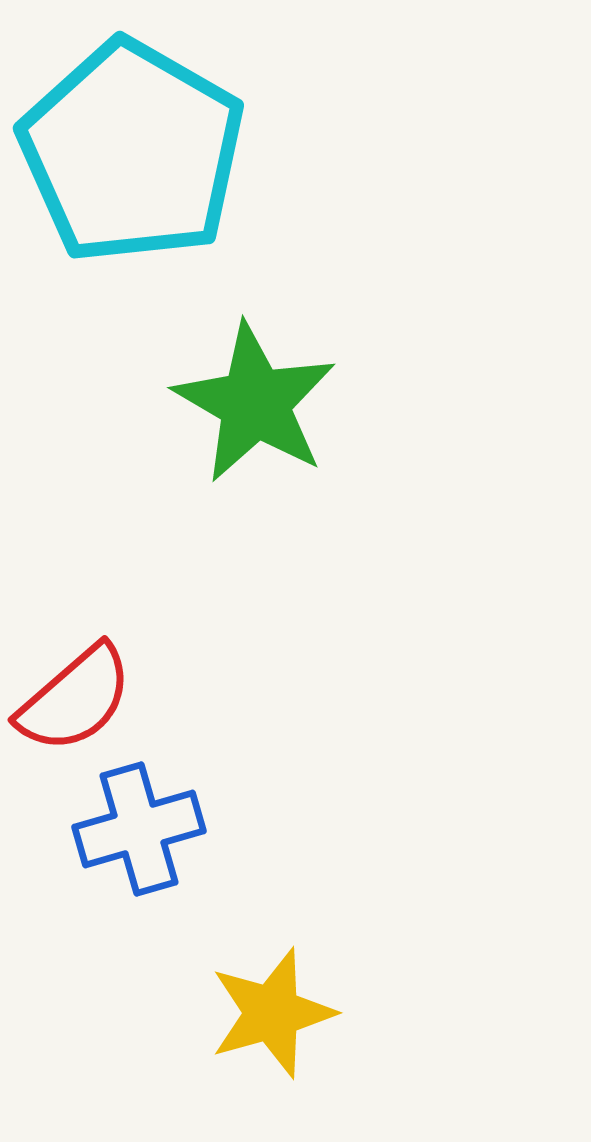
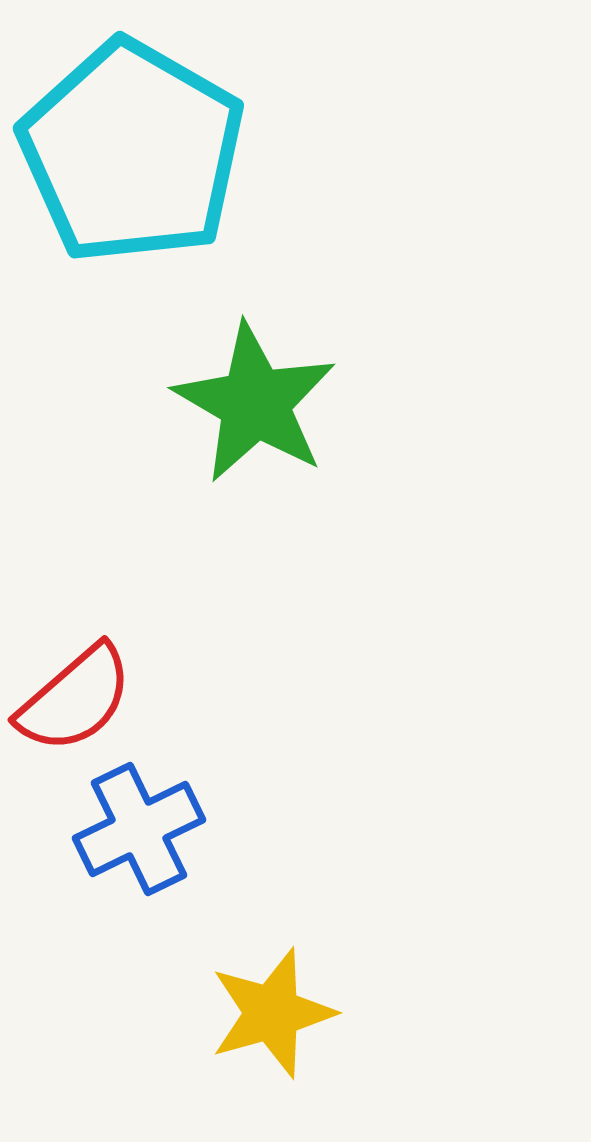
blue cross: rotated 10 degrees counterclockwise
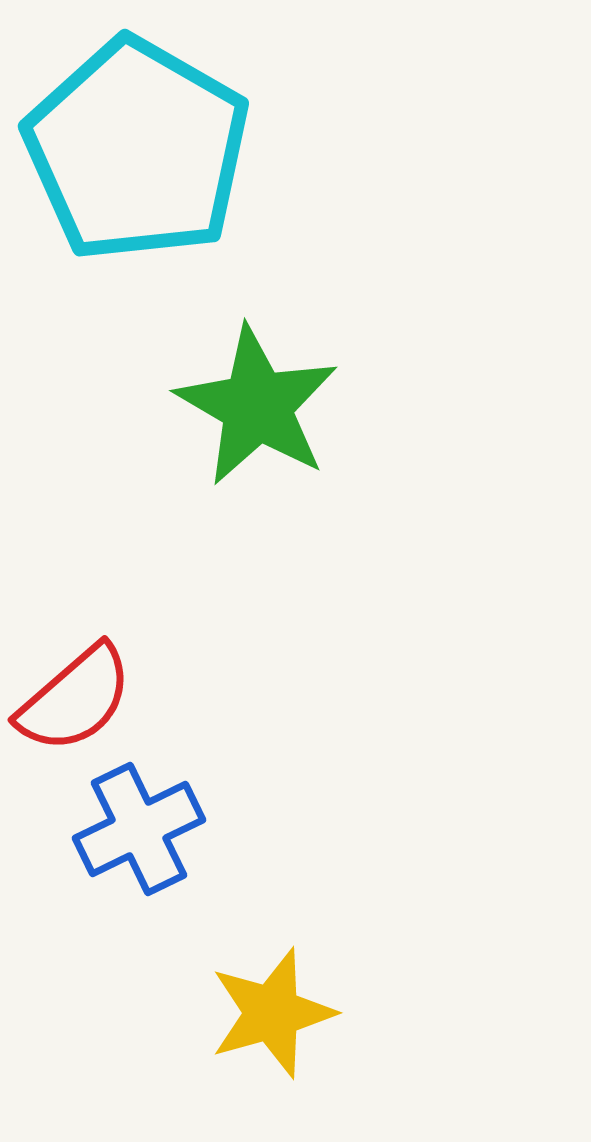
cyan pentagon: moved 5 px right, 2 px up
green star: moved 2 px right, 3 px down
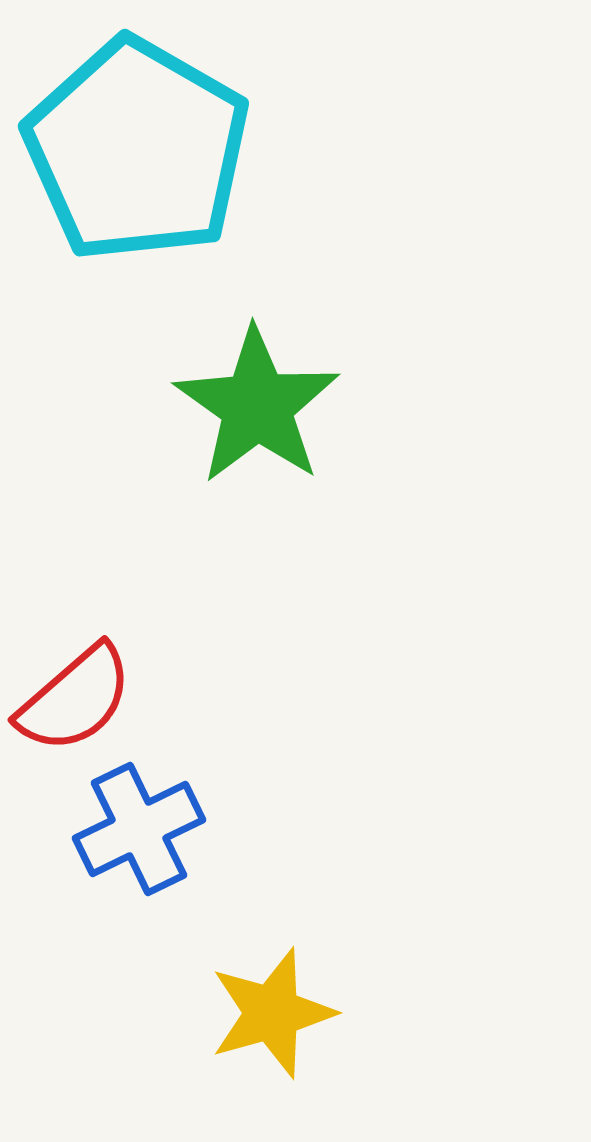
green star: rotated 5 degrees clockwise
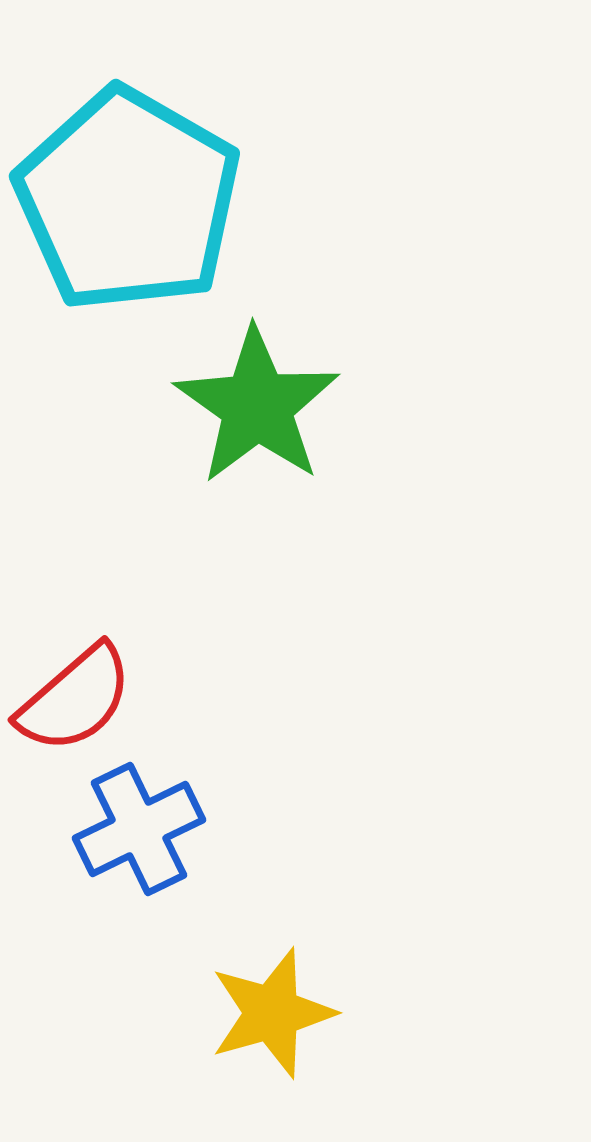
cyan pentagon: moved 9 px left, 50 px down
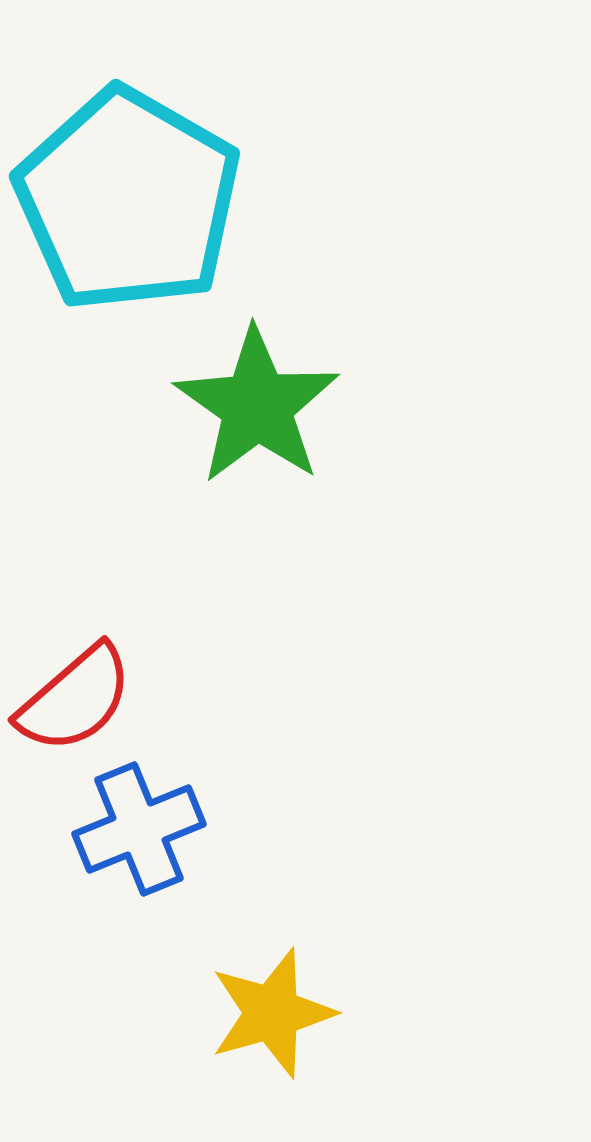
blue cross: rotated 4 degrees clockwise
